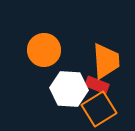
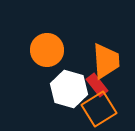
orange circle: moved 3 px right
red rectangle: rotated 30 degrees clockwise
white hexagon: rotated 12 degrees clockwise
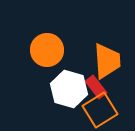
orange trapezoid: moved 1 px right
red rectangle: moved 1 px left, 2 px down
orange square: moved 1 px right, 1 px down
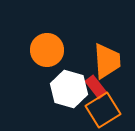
orange square: moved 3 px right
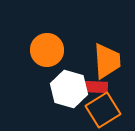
red rectangle: rotated 50 degrees counterclockwise
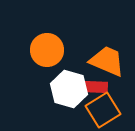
orange trapezoid: rotated 63 degrees counterclockwise
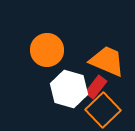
red rectangle: rotated 55 degrees counterclockwise
orange square: rotated 12 degrees counterclockwise
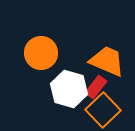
orange circle: moved 6 px left, 3 px down
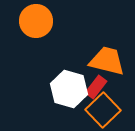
orange circle: moved 5 px left, 32 px up
orange trapezoid: rotated 9 degrees counterclockwise
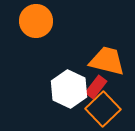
white hexagon: rotated 9 degrees clockwise
orange square: moved 1 px up
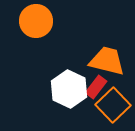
orange square: moved 10 px right, 4 px up
